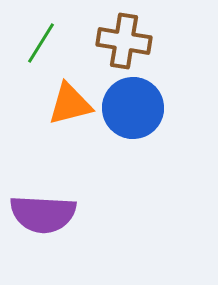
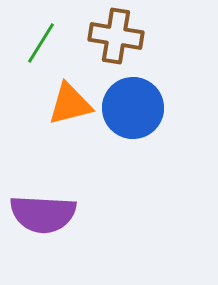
brown cross: moved 8 px left, 5 px up
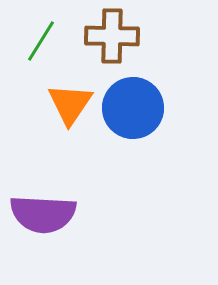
brown cross: moved 4 px left; rotated 8 degrees counterclockwise
green line: moved 2 px up
orange triangle: rotated 42 degrees counterclockwise
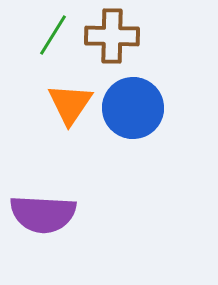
green line: moved 12 px right, 6 px up
